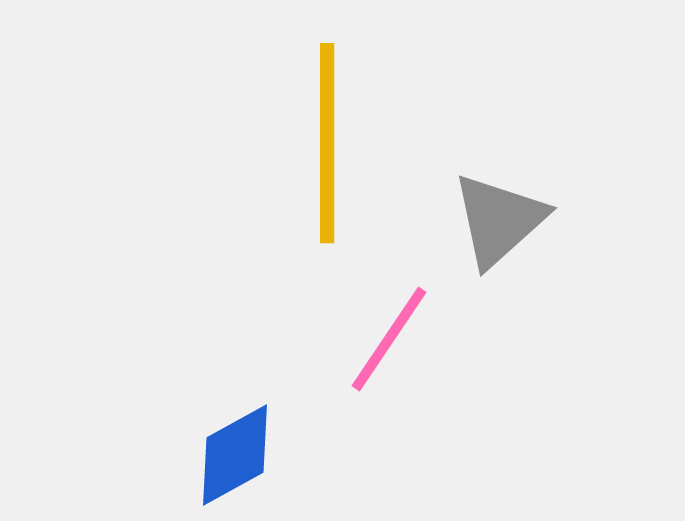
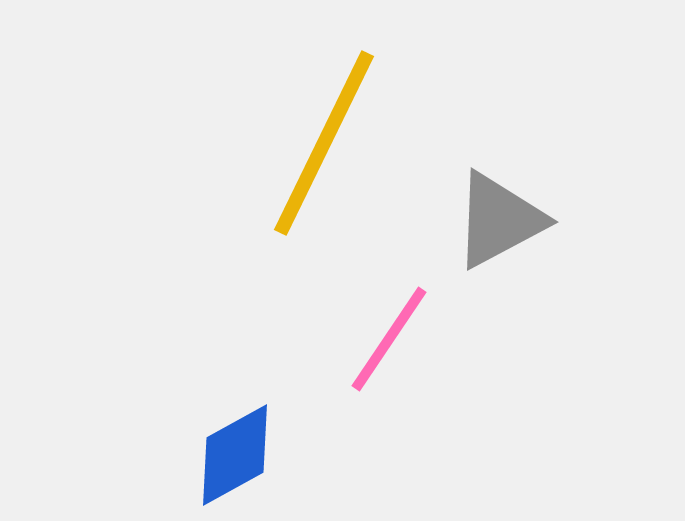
yellow line: moved 3 px left; rotated 26 degrees clockwise
gray triangle: rotated 14 degrees clockwise
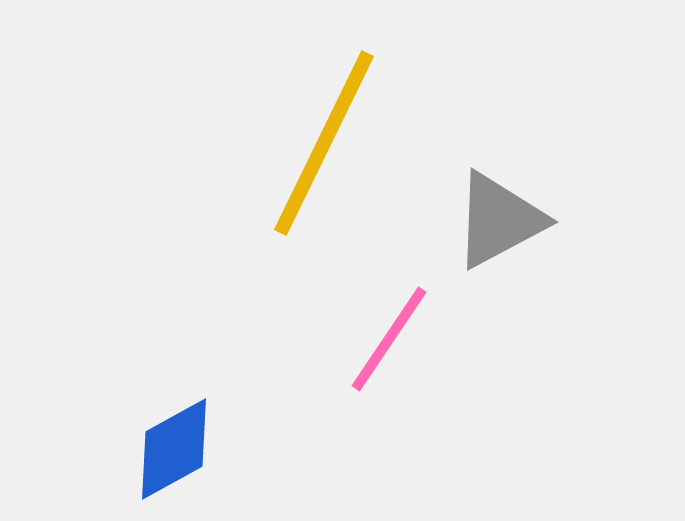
blue diamond: moved 61 px left, 6 px up
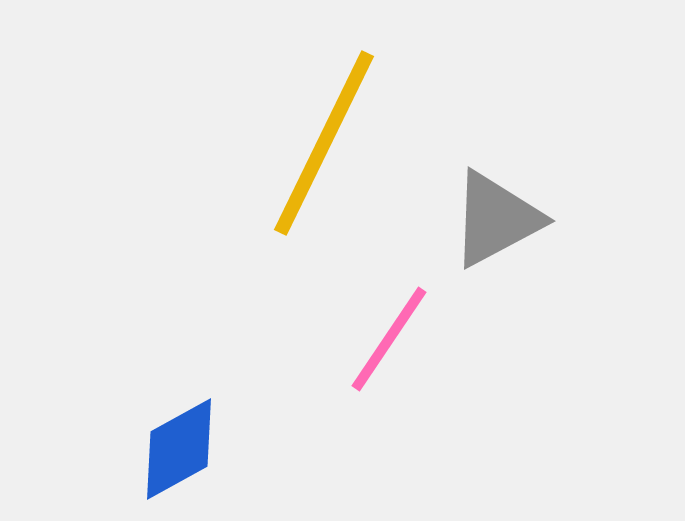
gray triangle: moved 3 px left, 1 px up
blue diamond: moved 5 px right
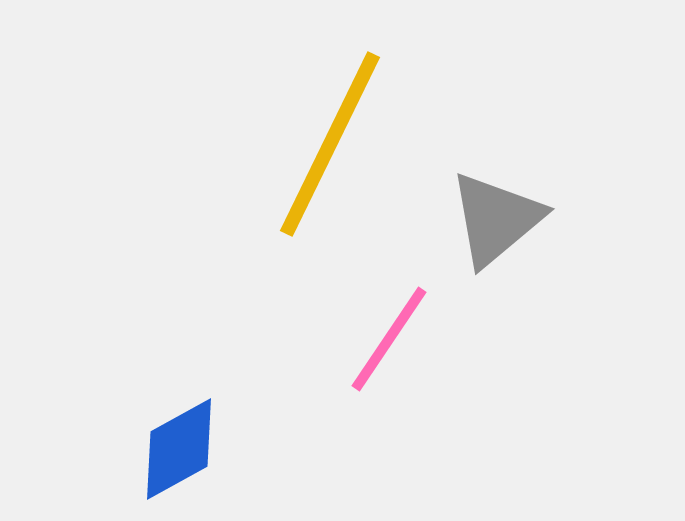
yellow line: moved 6 px right, 1 px down
gray triangle: rotated 12 degrees counterclockwise
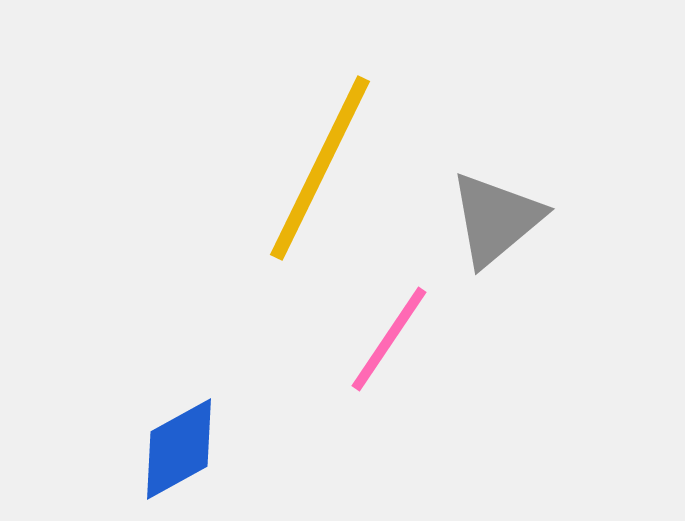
yellow line: moved 10 px left, 24 px down
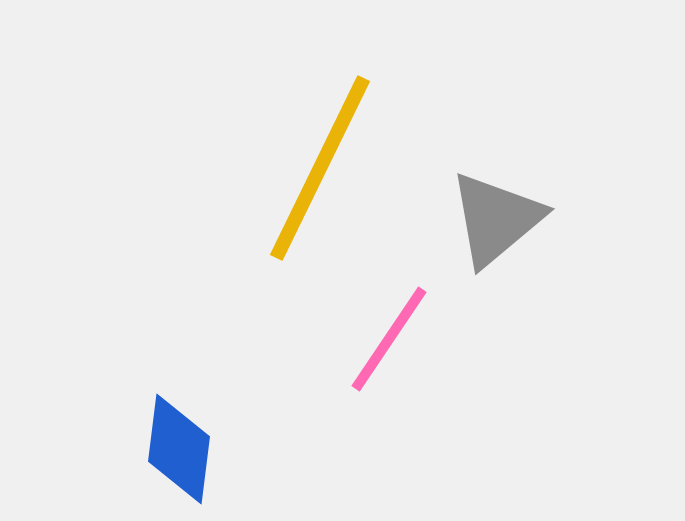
blue diamond: rotated 54 degrees counterclockwise
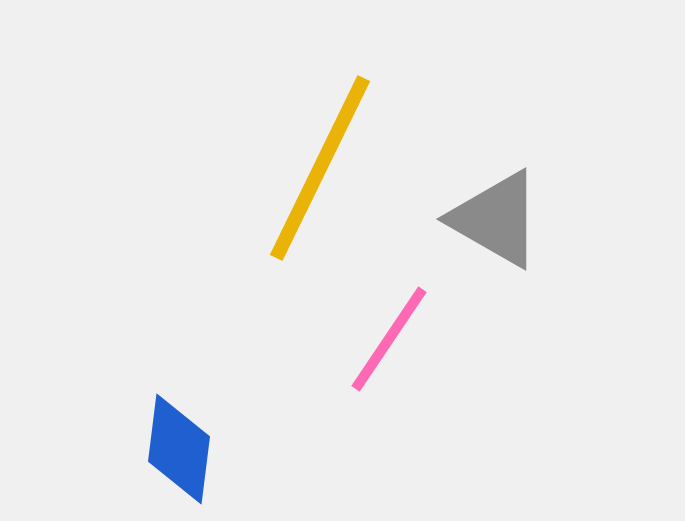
gray triangle: rotated 50 degrees counterclockwise
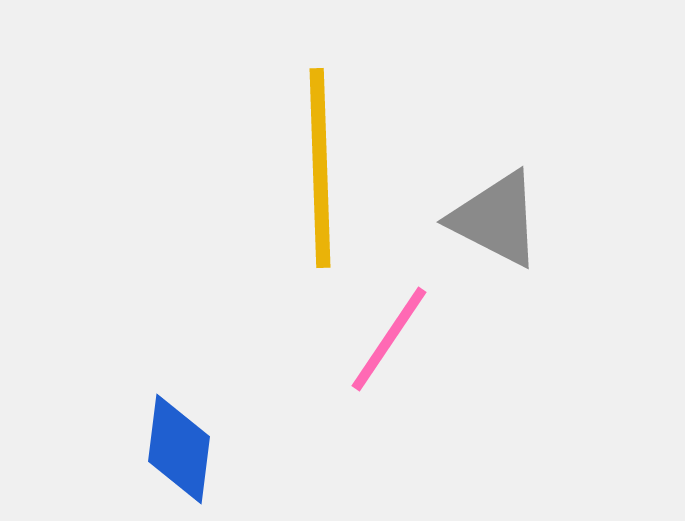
yellow line: rotated 28 degrees counterclockwise
gray triangle: rotated 3 degrees counterclockwise
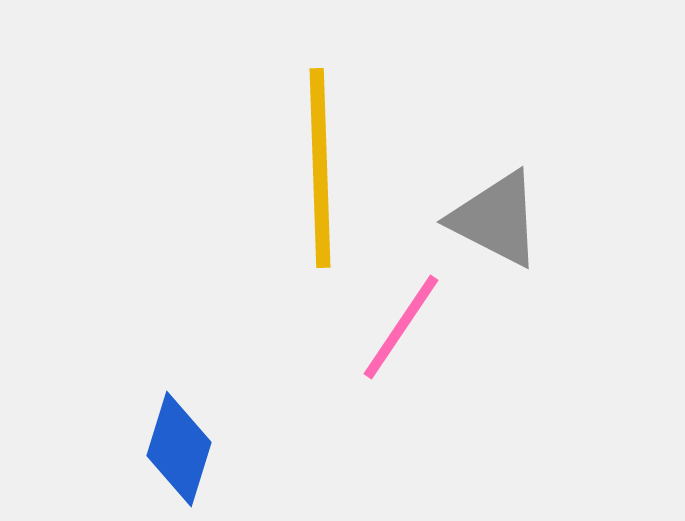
pink line: moved 12 px right, 12 px up
blue diamond: rotated 10 degrees clockwise
